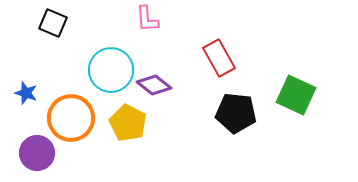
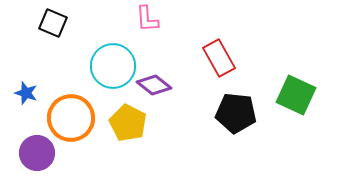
cyan circle: moved 2 px right, 4 px up
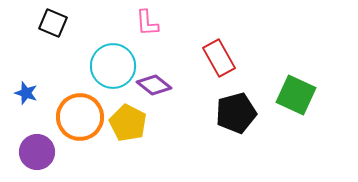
pink L-shape: moved 4 px down
black pentagon: rotated 21 degrees counterclockwise
orange circle: moved 9 px right, 1 px up
purple circle: moved 1 px up
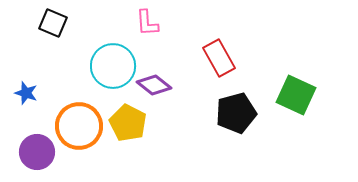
orange circle: moved 1 px left, 9 px down
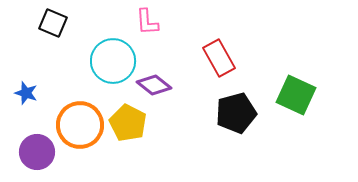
pink L-shape: moved 1 px up
cyan circle: moved 5 px up
orange circle: moved 1 px right, 1 px up
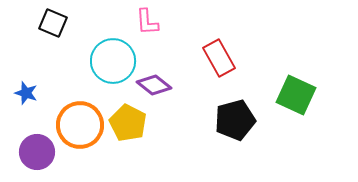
black pentagon: moved 1 px left, 7 px down
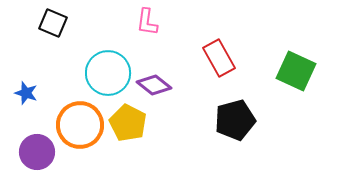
pink L-shape: rotated 12 degrees clockwise
cyan circle: moved 5 px left, 12 px down
green square: moved 24 px up
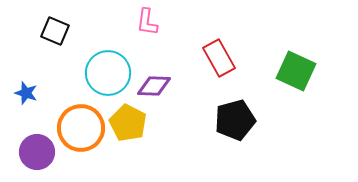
black square: moved 2 px right, 8 px down
purple diamond: moved 1 px down; rotated 36 degrees counterclockwise
orange circle: moved 1 px right, 3 px down
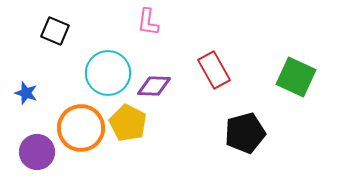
pink L-shape: moved 1 px right
red rectangle: moved 5 px left, 12 px down
green square: moved 6 px down
black pentagon: moved 10 px right, 13 px down
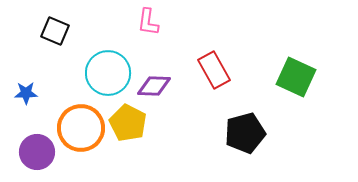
blue star: rotated 20 degrees counterclockwise
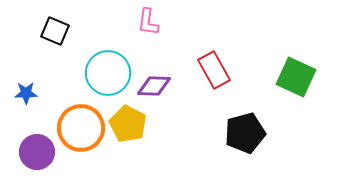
yellow pentagon: moved 1 px down
